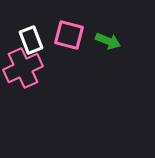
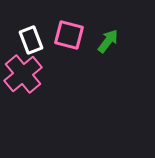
green arrow: rotated 75 degrees counterclockwise
pink cross: moved 6 px down; rotated 15 degrees counterclockwise
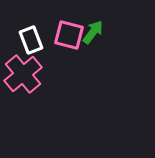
green arrow: moved 15 px left, 9 px up
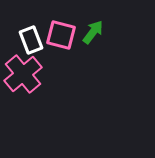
pink square: moved 8 px left
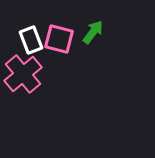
pink square: moved 2 px left, 4 px down
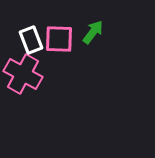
pink square: rotated 12 degrees counterclockwise
pink cross: rotated 21 degrees counterclockwise
